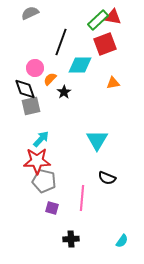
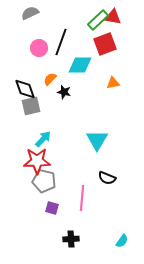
pink circle: moved 4 px right, 20 px up
black star: rotated 24 degrees counterclockwise
cyan arrow: moved 2 px right
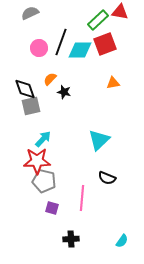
red triangle: moved 7 px right, 5 px up
cyan diamond: moved 15 px up
cyan triangle: moved 2 px right; rotated 15 degrees clockwise
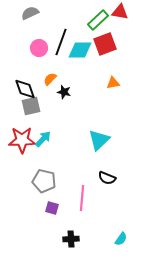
red star: moved 15 px left, 21 px up
cyan semicircle: moved 1 px left, 2 px up
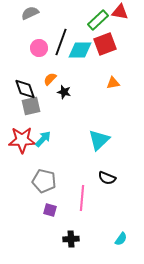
purple square: moved 2 px left, 2 px down
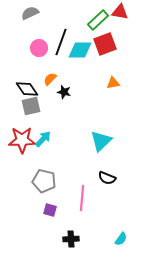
black diamond: moved 2 px right; rotated 15 degrees counterclockwise
cyan triangle: moved 2 px right, 1 px down
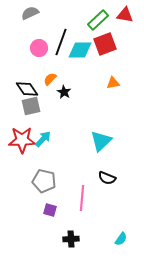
red triangle: moved 5 px right, 3 px down
black star: rotated 16 degrees clockwise
